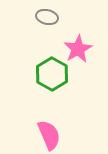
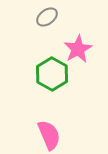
gray ellipse: rotated 50 degrees counterclockwise
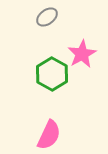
pink star: moved 4 px right, 5 px down
pink semicircle: rotated 48 degrees clockwise
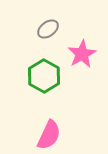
gray ellipse: moved 1 px right, 12 px down
green hexagon: moved 8 px left, 2 px down
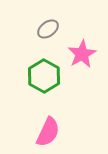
pink semicircle: moved 1 px left, 3 px up
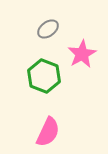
green hexagon: rotated 8 degrees counterclockwise
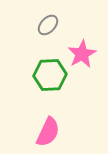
gray ellipse: moved 4 px up; rotated 10 degrees counterclockwise
green hexagon: moved 6 px right, 1 px up; rotated 24 degrees counterclockwise
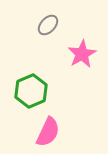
green hexagon: moved 19 px left, 16 px down; rotated 20 degrees counterclockwise
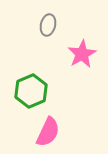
gray ellipse: rotated 30 degrees counterclockwise
